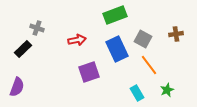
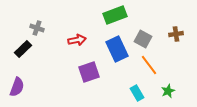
green star: moved 1 px right, 1 px down
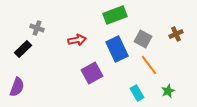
brown cross: rotated 16 degrees counterclockwise
purple square: moved 3 px right, 1 px down; rotated 10 degrees counterclockwise
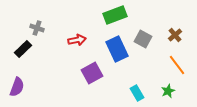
brown cross: moved 1 px left, 1 px down; rotated 16 degrees counterclockwise
orange line: moved 28 px right
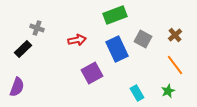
orange line: moved 2 px left
